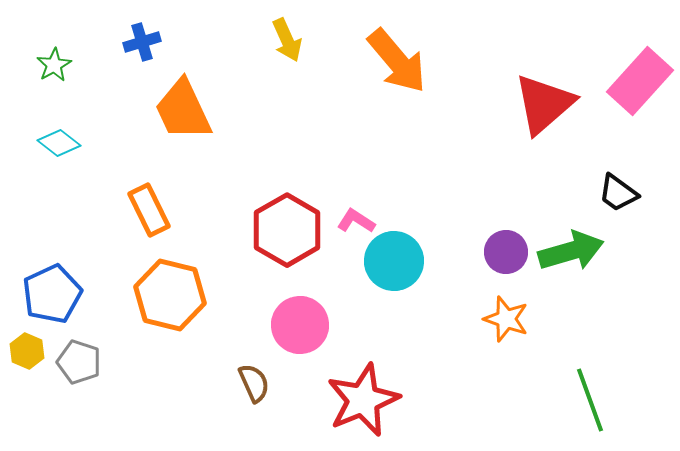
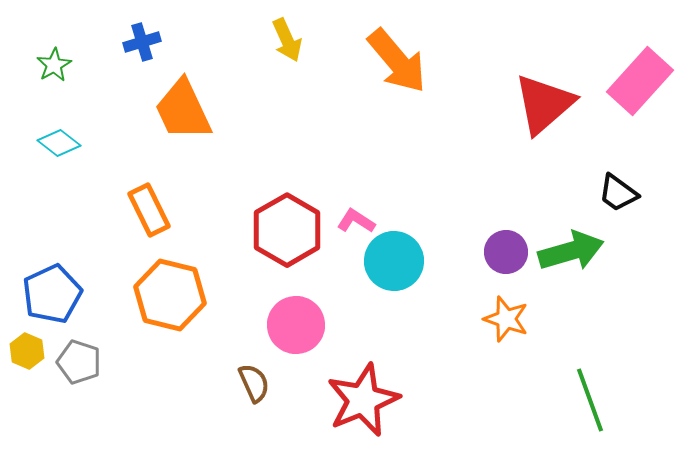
pink circle: moved 4 px left
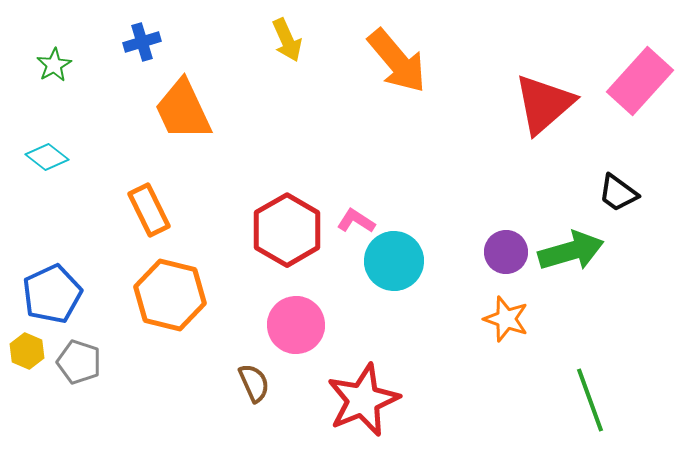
cyan diamond: moved 12 px left, 14 px down
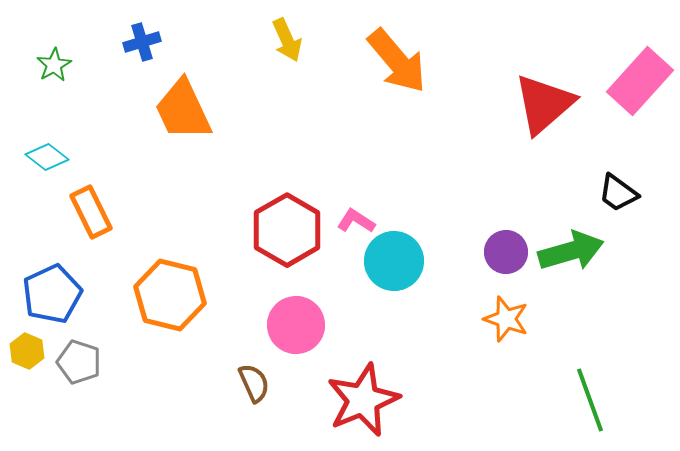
orange rectangle: moved 58 px left, 2 px down
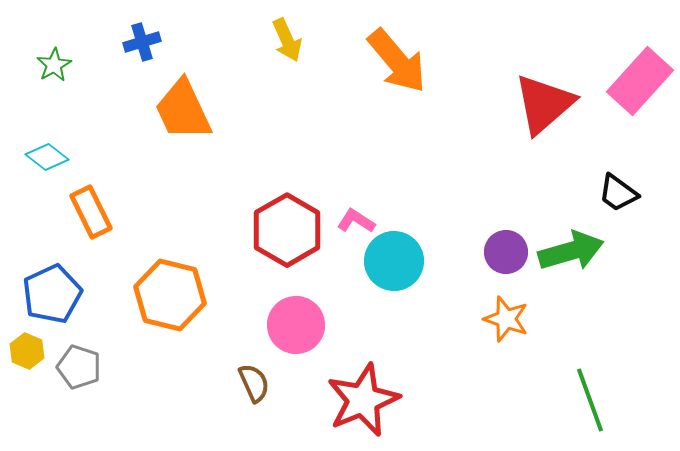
gray pentagon: moved 5 px down
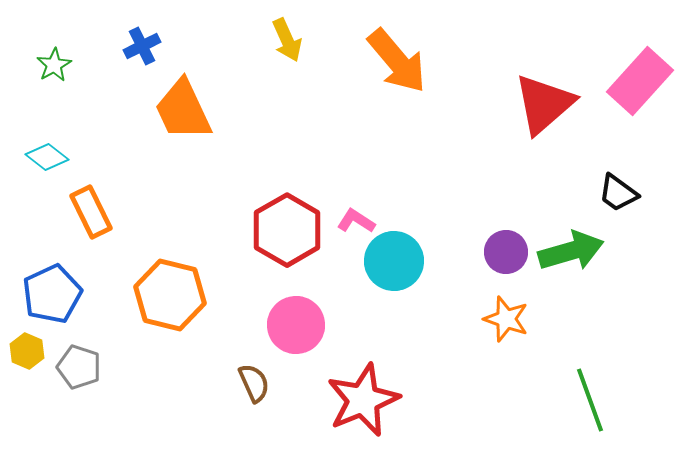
blue cross: moved 4 px down; rotated 9 degrees counterclockwise
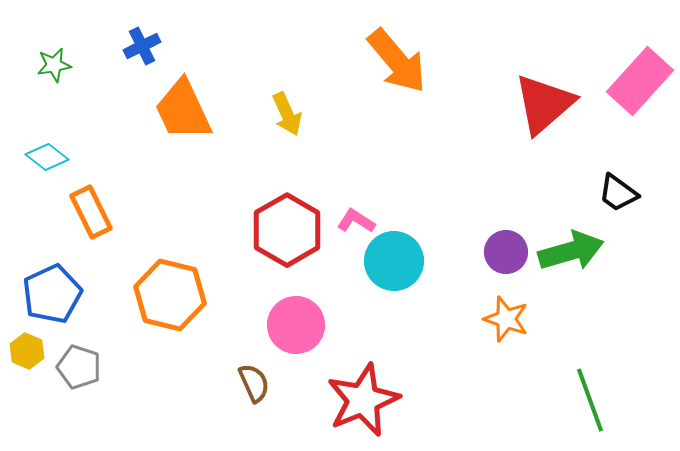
yellow arrow: moved 74 px down
green star: rotated 20 degrees clockwise
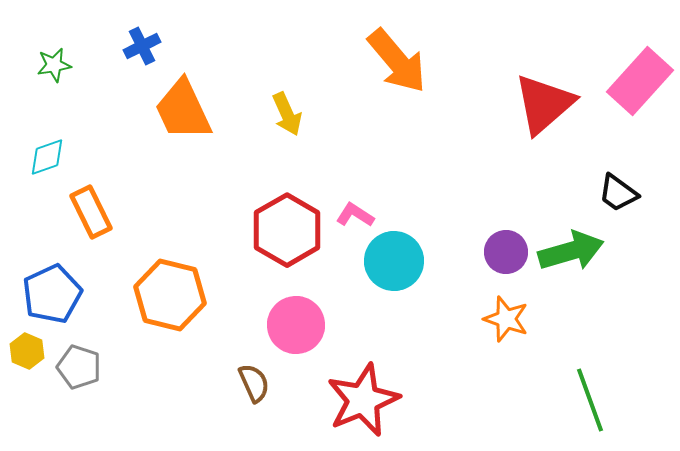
cyan diamond: rotated 57 degrees counterclockwise
pink L-shape: moved 1 px left, 6 px up
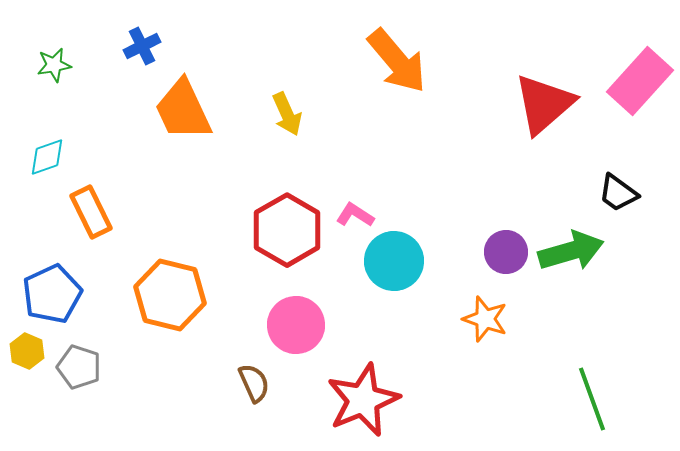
orange star: moved 21 px left
green line: moved 2 px right, 1 px up
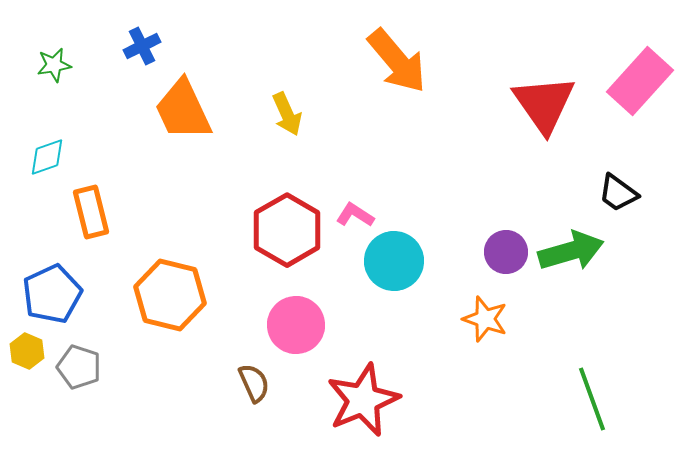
red triangle: rotated 24 degrees counterclockwise
orange rectangle: rotated 12 degrees clockwise
